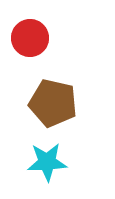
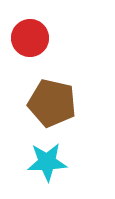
brown pentagon: moved 1 px left
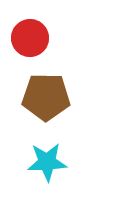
brown pentagon: moved 6 px left, 6 px up; rotated 12 degrees counterclockwise
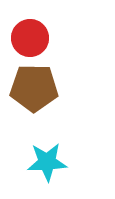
brown pentagon: moved 12 px left, 9 px up
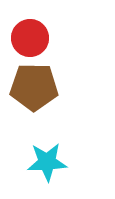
brown pentagon: moved 1 px up
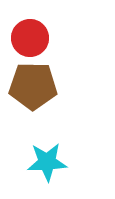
brown pentagon: moved 1 px left, 1 px up
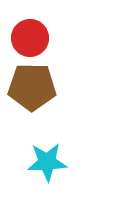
brown pentagon: moved 1 px left, 1 px down
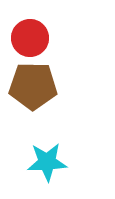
brown pentagon: moved 1 px right, 1 px up
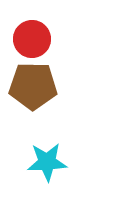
red circle: moved 2 px right, 1 px down
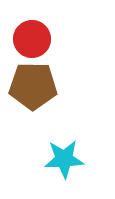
cyan star: moved 17 px right, 3 px up
